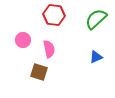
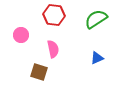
green semicircle: rotated 10 degrees clockwise
pink circle: moved 2 px left, 5 px up
pink semicircle: moved 4 px right
blue triangle: moved 1 px right, 1 px down
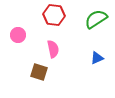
pink circle: moved 3 px left
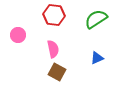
brown square: moved 18 px right; rotated 12 degrees clockwise
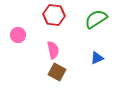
pink semicircle: moved 1 px down
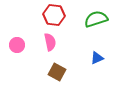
green semicircle: rotated 15 degrees clockwise
pink circle: moved 1 px left, 10 px down
pink semicircle: moved 3 px left, 8 px up
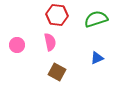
red hexagon: moved 3 px right
